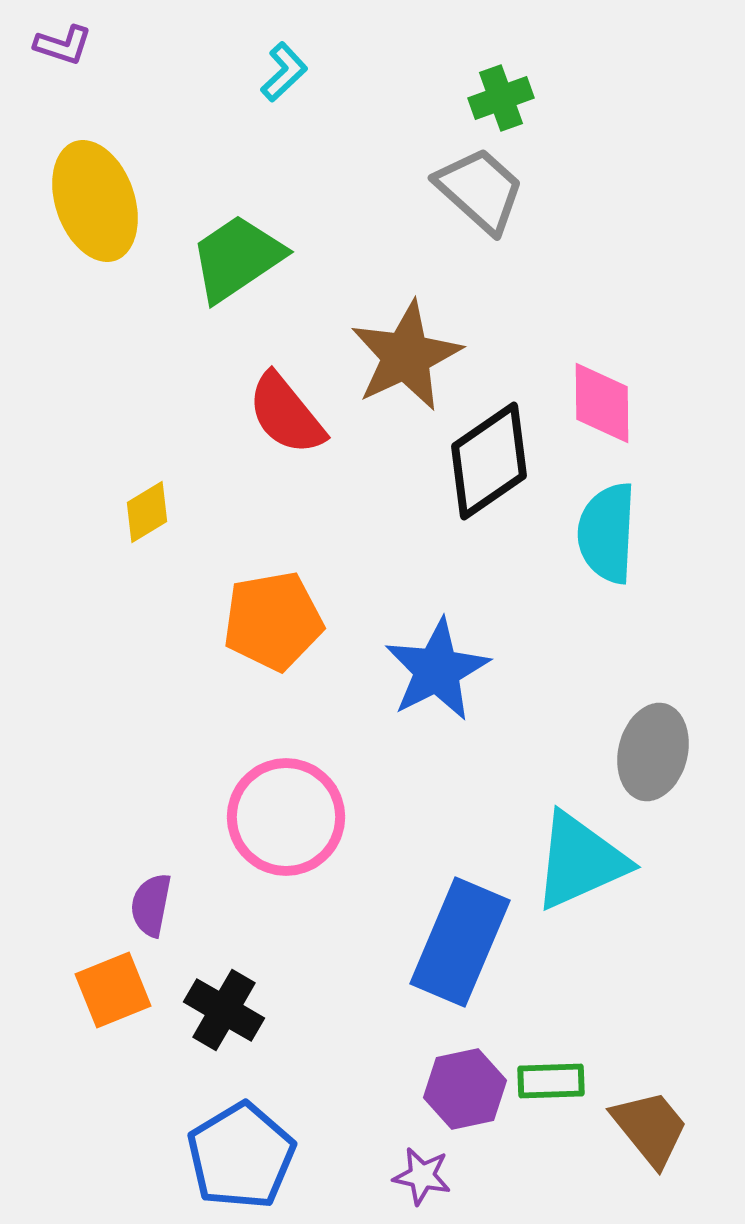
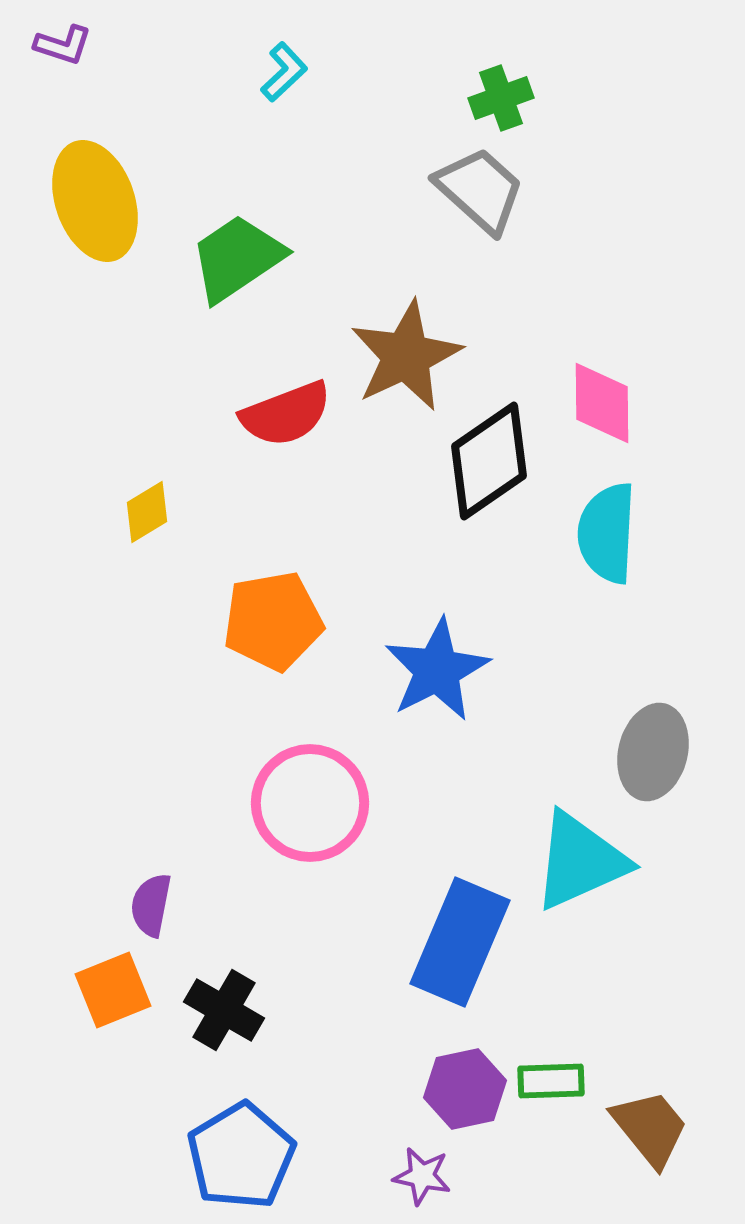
red semicircle: rotated 72 degrees counterclockwise
pink circle: moved 24 px right, 14 px up
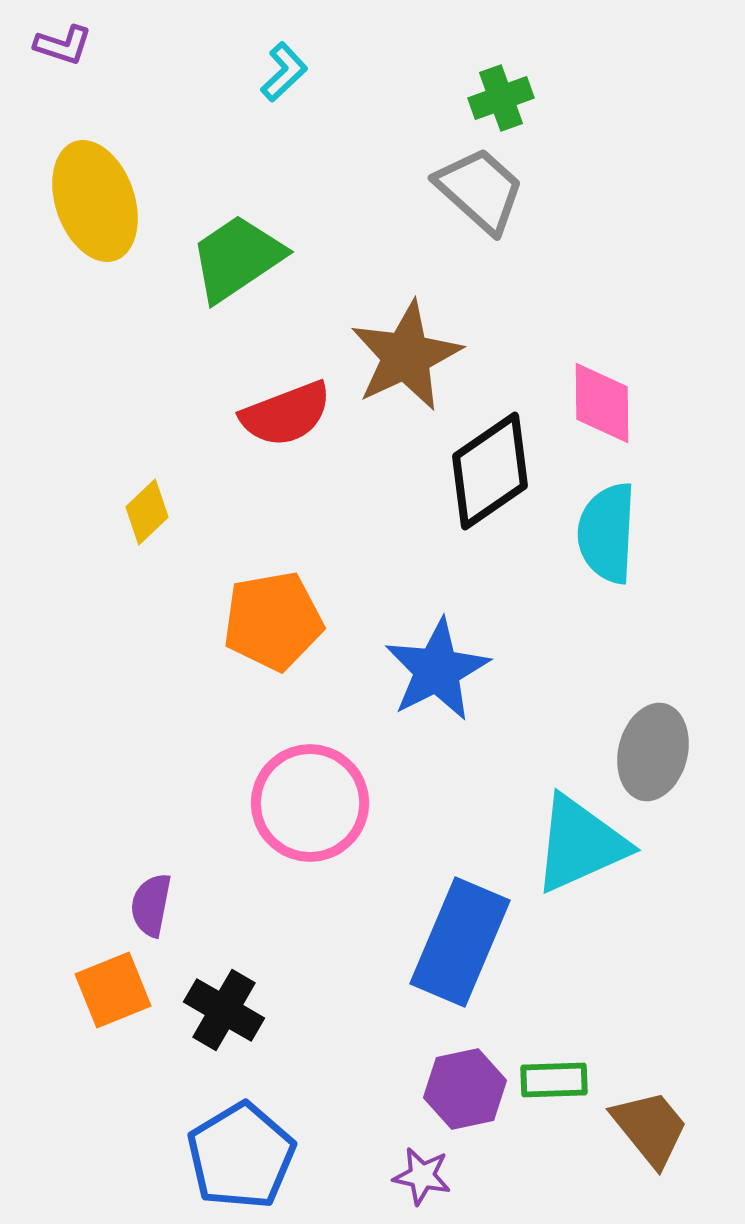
black diamond: moved 1 px right, 10 px down
yellow diamond: rotated 12 degrees counterclockwise
cyan triangle: moved 17 px up
green rectangle: moved 3 px right, 1 px up
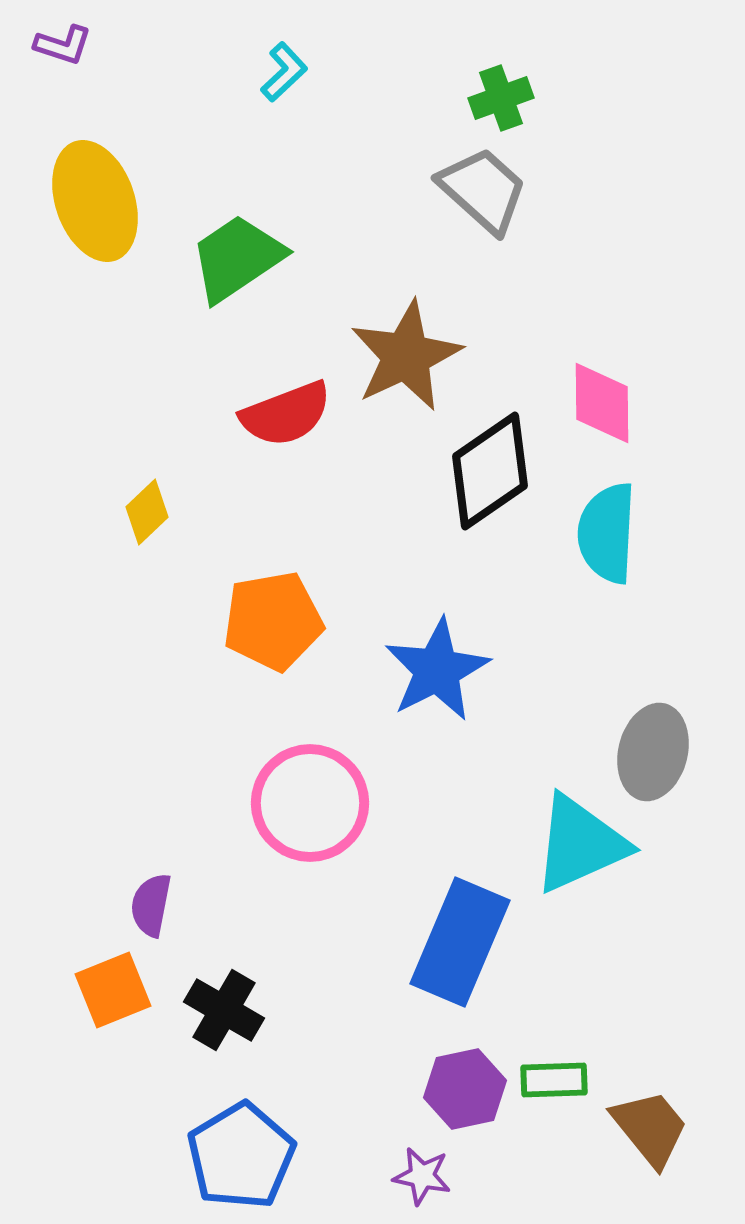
gray trapezoid: moved 3 px right
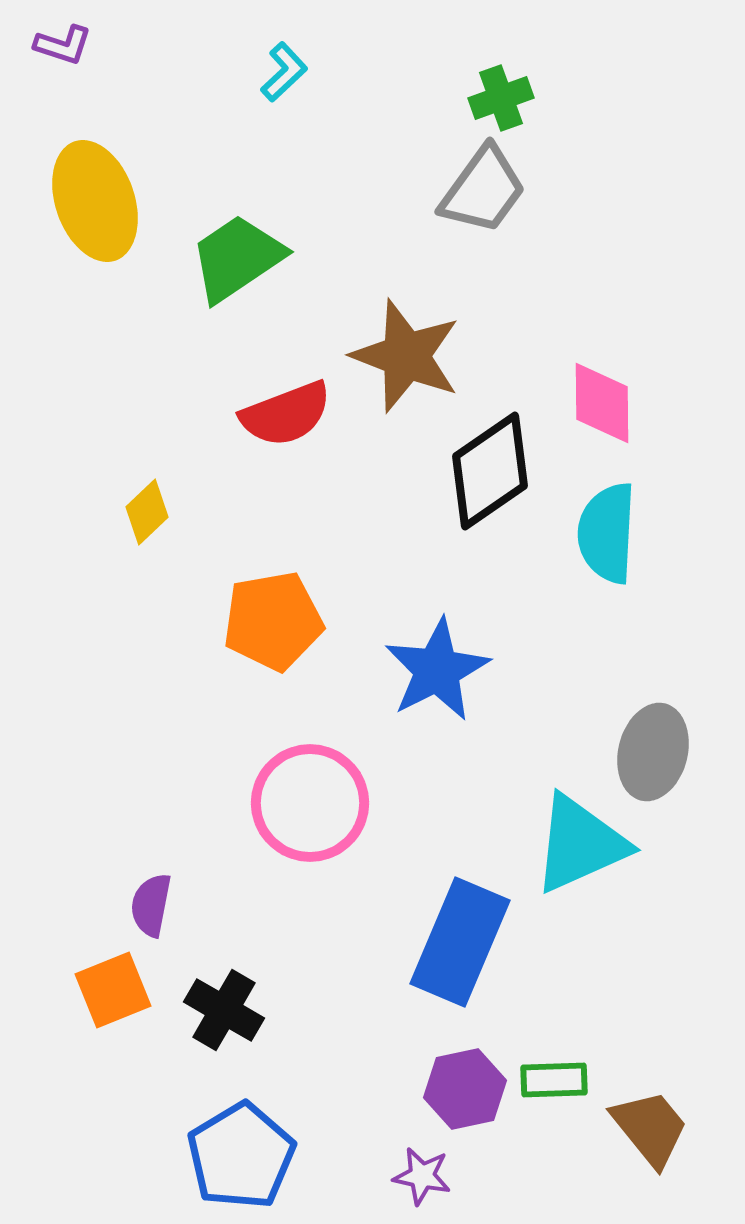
gray trapezoid: rotated 84 degrees clockwise
brown star: rotated 26 degrees counterclockwise
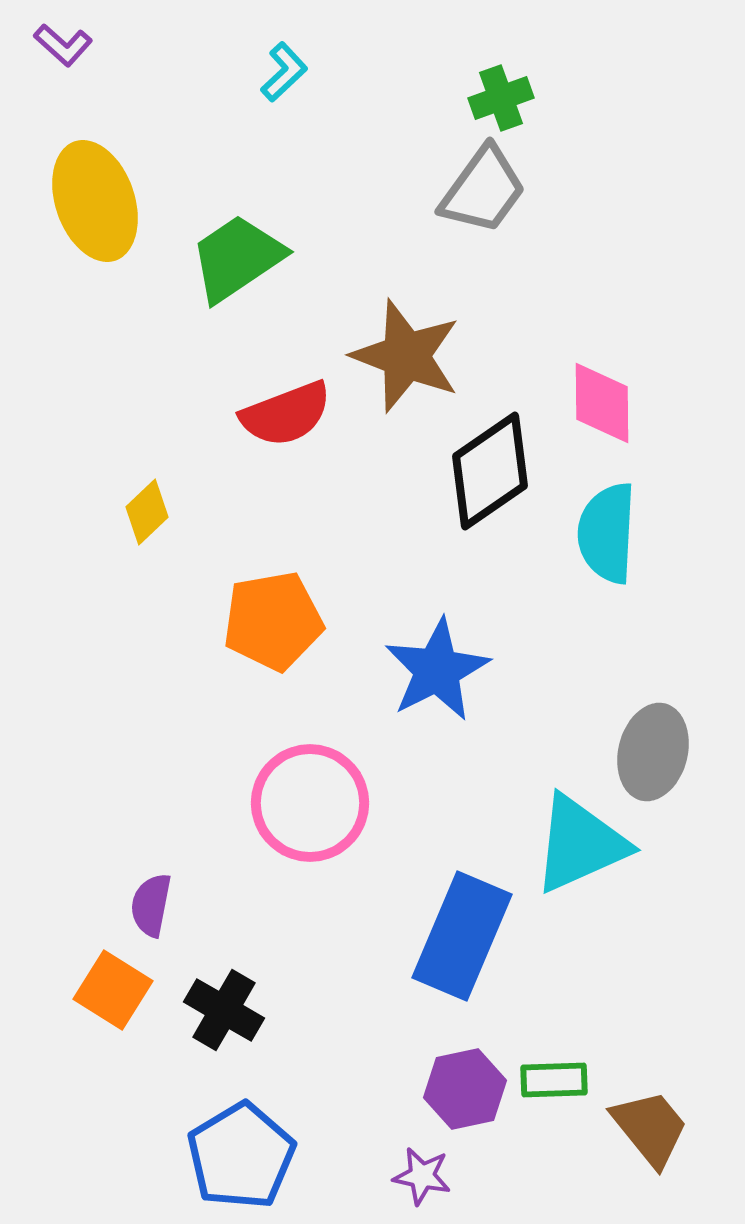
purple L-shape: rotated 24 degrees clockwise
blue rectangle: moved 2 px right, 6 px up
orange square: rotated 36 degrees counterclockwise
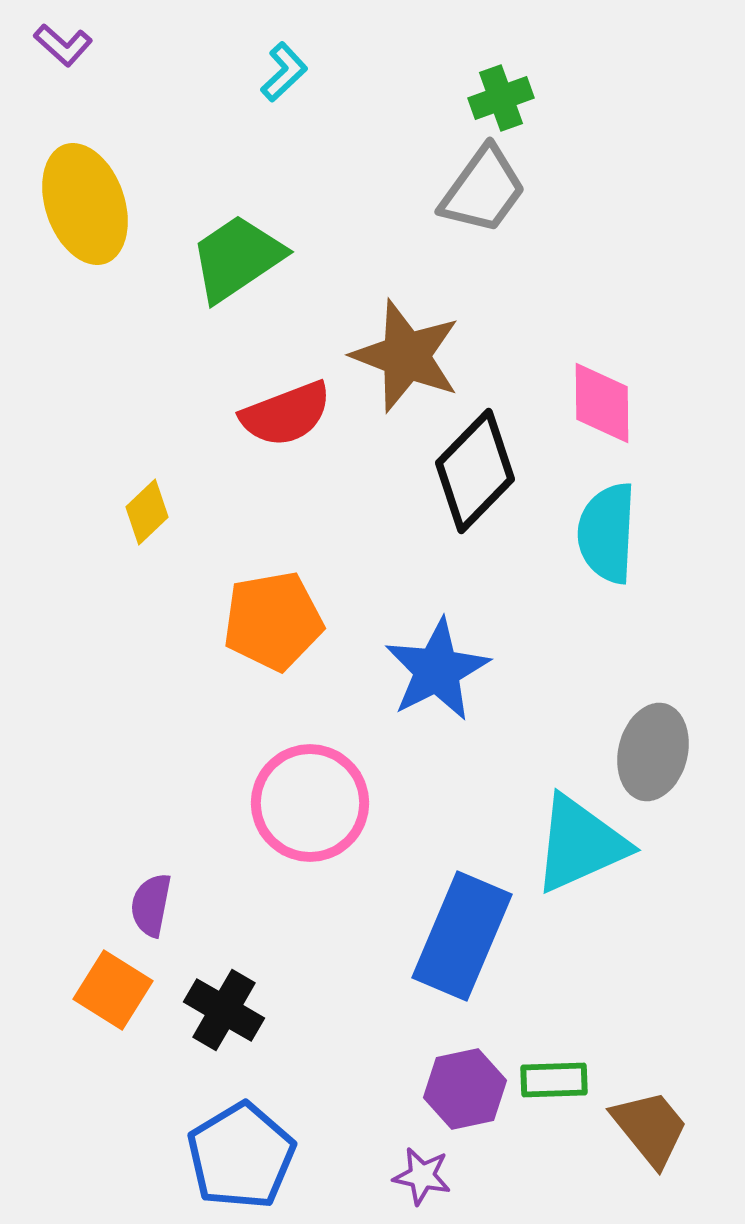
yellow ellipse: moved 10 px left, 3 px down
black diamond: moved 15 px left; rotated 11 degrees counterclockwise
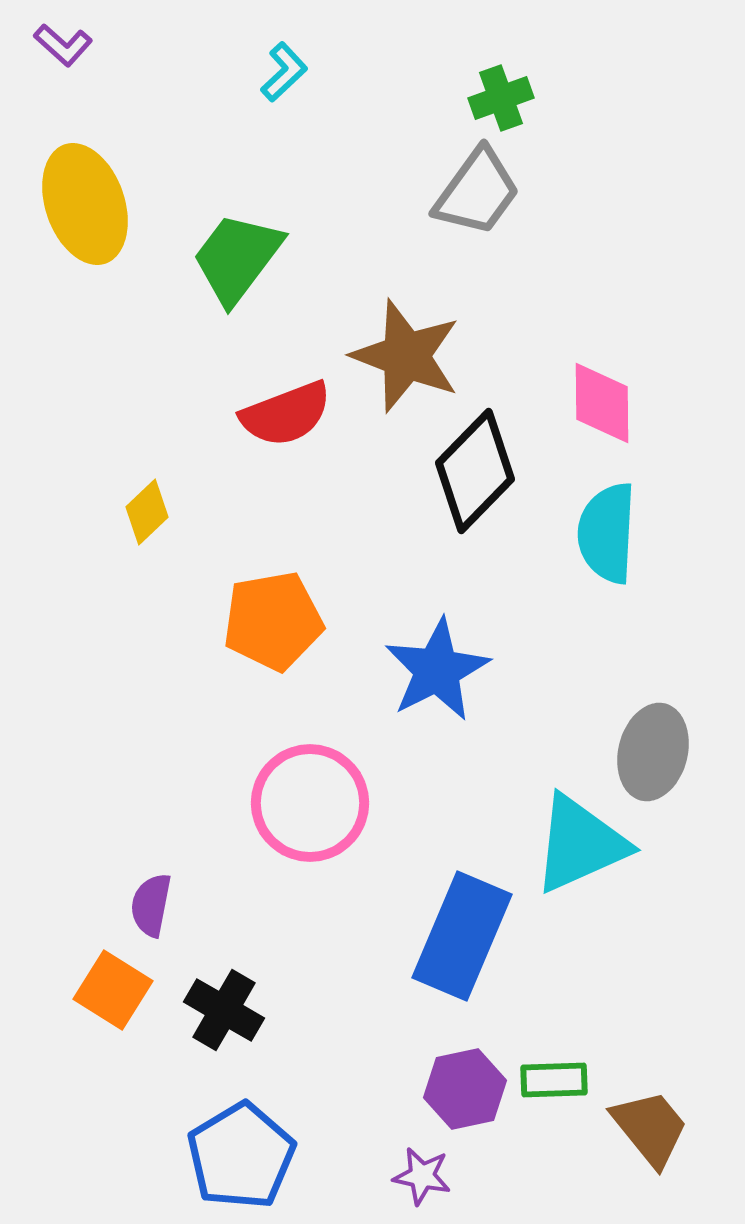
gray trapezoid: moved 6 px left, 2 px down
green trapezoid: rotated 19 degrees counterclockwise
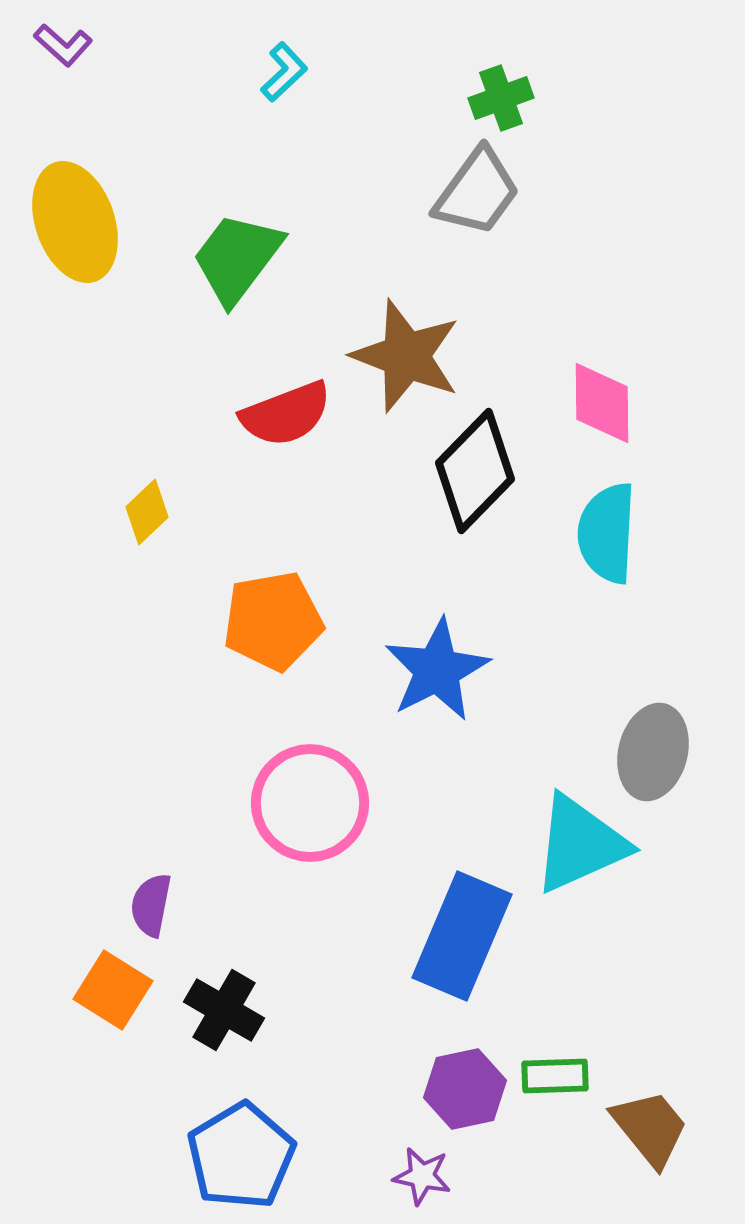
yellow ellipse: moved 10 px left, 18 px down
green rectangle: moved 1 px right, 4 px up
